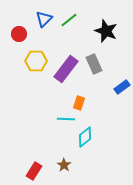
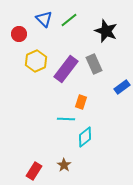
blue triangle: rotated 30 degrees counterclockwise
yellow hexagon: rotated 25 degrees counterclockwise
orange rectangle: moved 2 px right, 1 px up
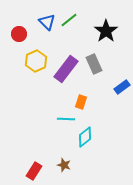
blue triangle: moved 3 px right, 3 px down
black star: rotated 15 degrees clockwise
brown star: rotated 16 degrees counterclockwise
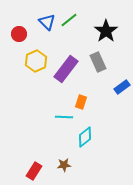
gray rectangle: moved 4 px right, 2 px up
cyan line: moved 2 px left, 2 px up
brown star: rotated 24 degrees counterclockwise
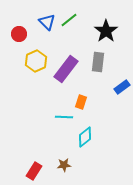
gray rectangle: rotated 30 degrees clockwise
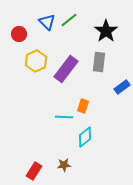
gray rectangle: moved 1 px right
orange rectangle: moved 2 px right, 4 px down
